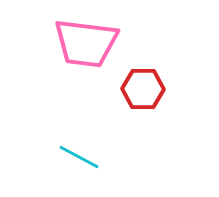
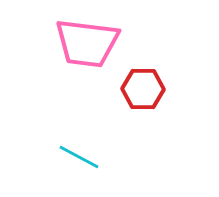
pink trapezoid: moved 1 px right
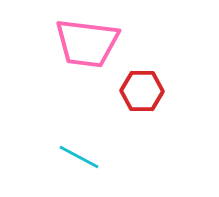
red hexagon: moved 1 px left, 2 px down
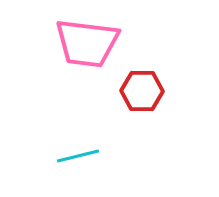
cyan line: moved 1 px left, 1 px up; rotated 42 degrees counterclockwise
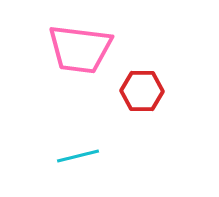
pink trapezoid: moved 7 px left, 6 px down
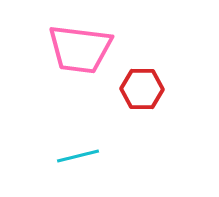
red hexagon: moved 2 px up
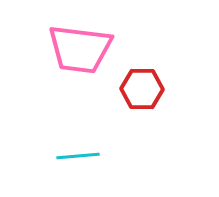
cyan line: rotated 9 degrees clockwise
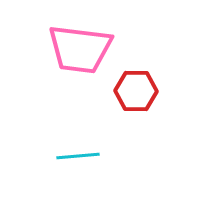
red hexagon: moved 6 px left, 2 px down
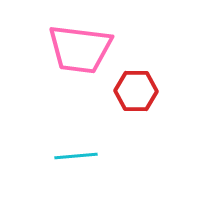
cyan line: moved 2 px left
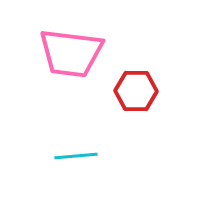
pink trapezoid: moved 9 px left, 4 px down
